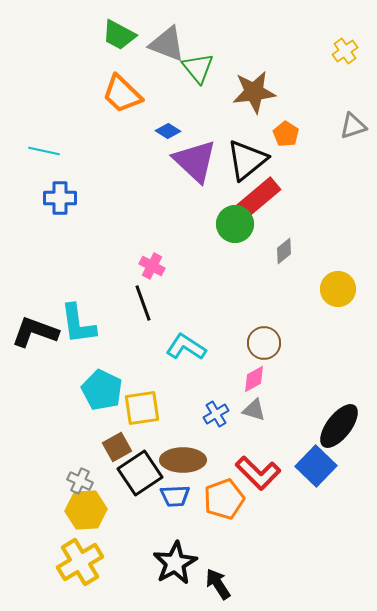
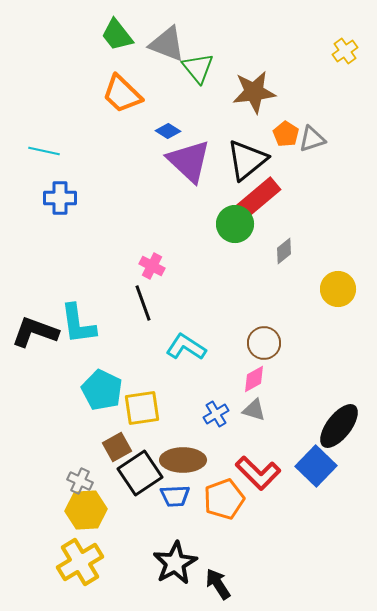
green trapezoid at (119, 35): moved 2 px left; rotated 24 degrees clockwise
gray triangle at (353, 126): moved 41 px left, 13 px down
purple triangle at (195, 161): moved 6 px left
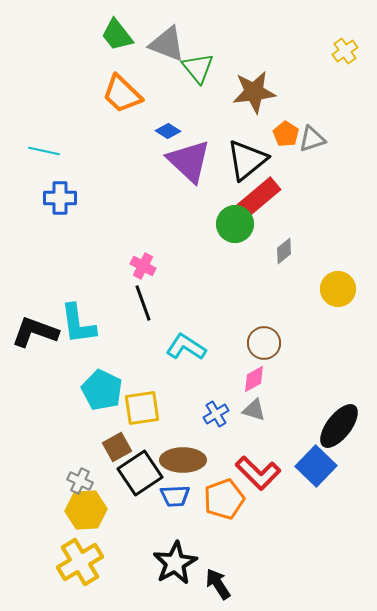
pink cross at (152, 266): moved 9 px left
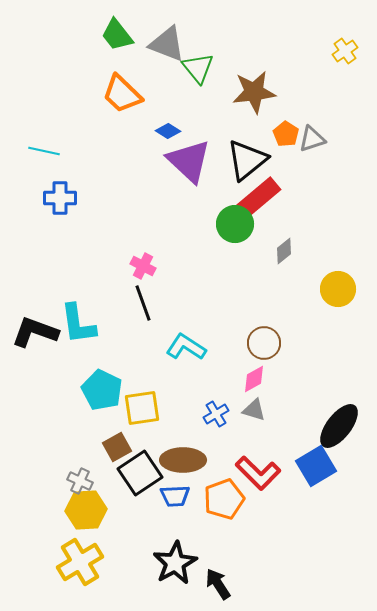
blue square at (316, 466): rotated 15 degrees clockwise
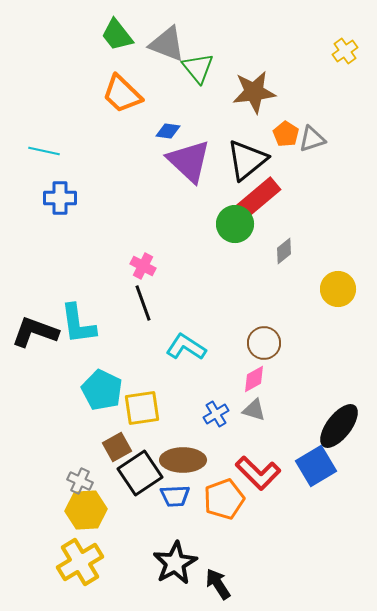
blue diamond at (168, 131): rotated 25 degrees counterclockwise
